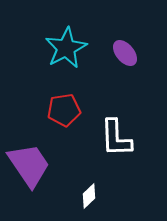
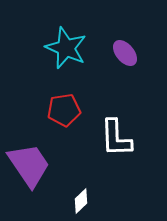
cyan star: rotated 21 degrees counterclockwise
white diamond: moved 8 px left, 5 px down
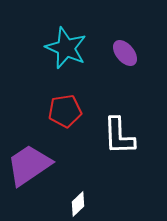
red pentagon: moved 1 px right, 1 px down
white L-shape: moved 3 px right, 2 px up
purple trapezoid: rotated 90 degrees counterclockwise
white diamond: moved 3 px left, 3 px down
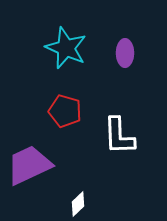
purple ellipse: rotated 40 degrees clockwise
red pentagon: rotated 24 degrees clockwise
purple trapezoid: rotated 9 degrees clockwise
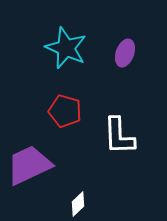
purple ellipse: rotated 20 degrees clockwise
